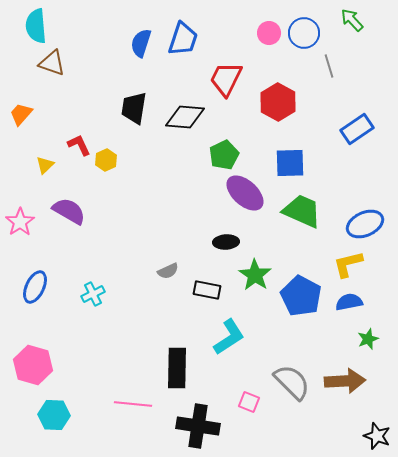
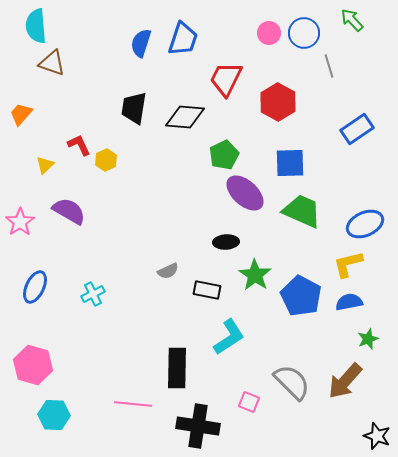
brown arrow at (345, 381): rotated 135 degrees clockwise
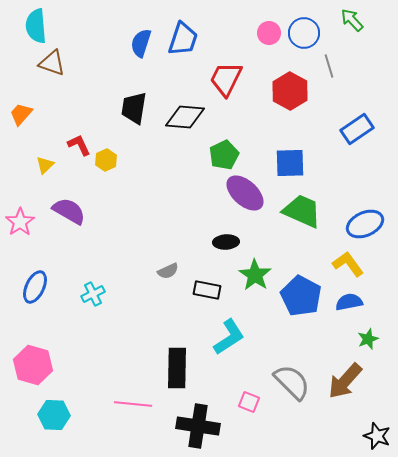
red hexagon at (278, 102): moved 12 px right, 11 px up
yellow L-shape at (348, 264): rotated 68 degrees clockwise
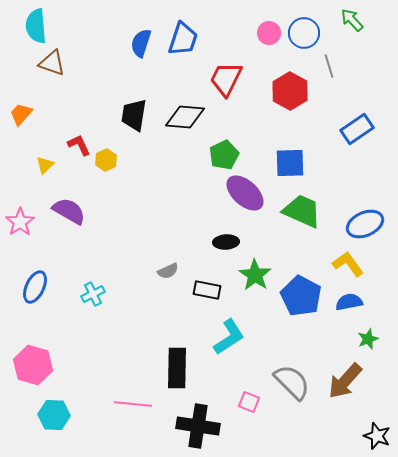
black trapezoid at (134, 108): moved 7 px down
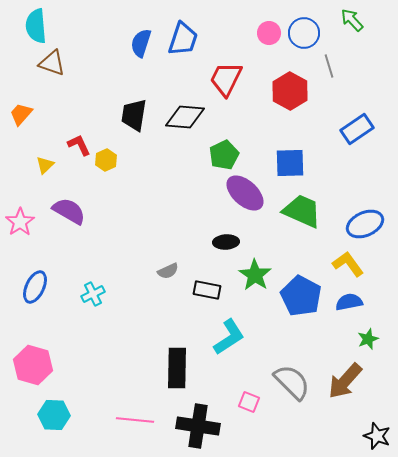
pink line at (133, 404): moved 2 px right, 16 px down
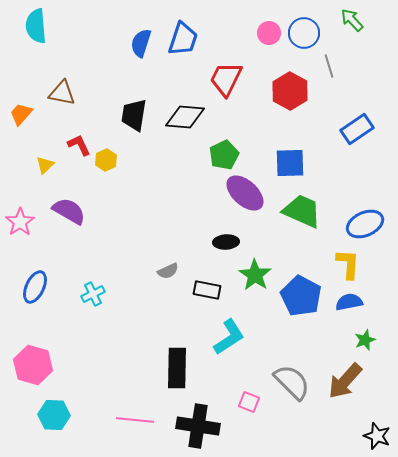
brown triangle at (52, 63): moved 10 px right, 30 px down; rotated 8 degrees counterclockwise
yellow L-shape at (348, 264): rotated 40 degrees clockwise
green star at (368, 339): moved 3 px left, 1 px down
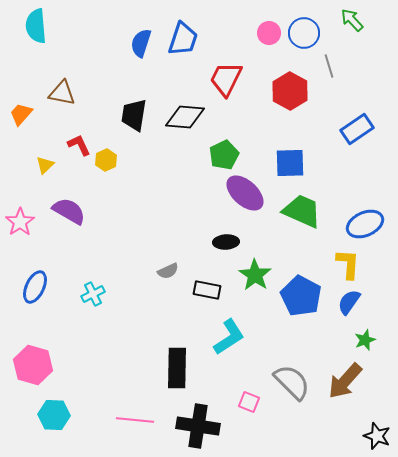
blue semicircle at (349, 302): rotated 44 degrees counterclockwise
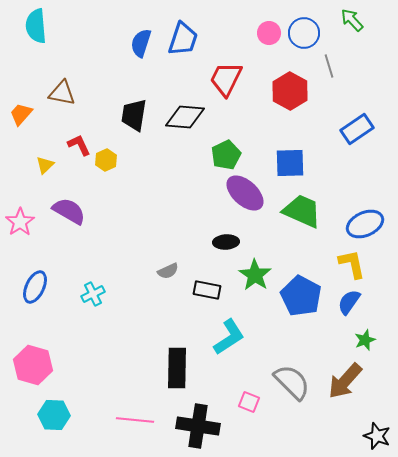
green pentagon at (224, 155): moved 2 px right
yellow L-shape at (348, 264): moved 4 px right; rotated 16 degrees counterclockwise
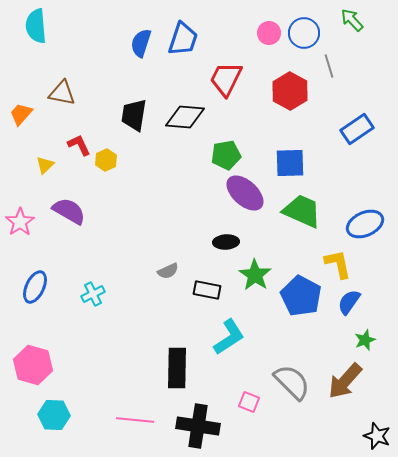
green pentagon at (226, 155): rotated 16 degrees clockwise
yellow L-shape at (352, 264): moved 14 px left
